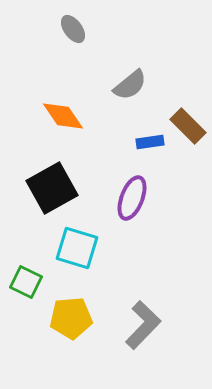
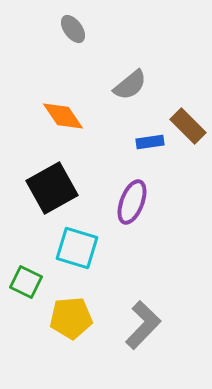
purple ellipse: moved 4 px down
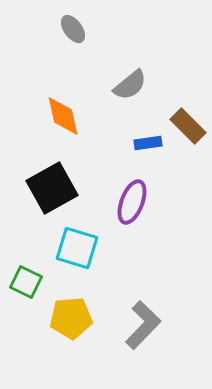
orange diamond: rotated 21 degrees clockwise
blue rectangle: moved 2 px left, 1 px down
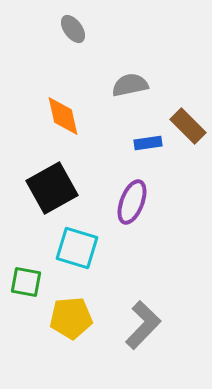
gray semicircle: rotated 153 degrees counterclockwise
green square: rotated 16 degrees counterclockwise
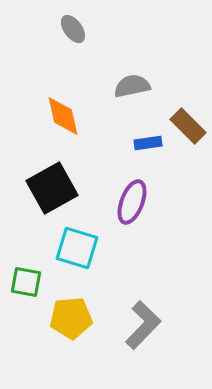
gray semicircle: moved 2 px right, 1 px down
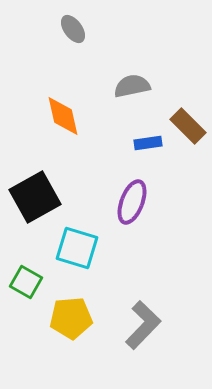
black square: moved 17 px left, 9 px down
green square: rotated 20 degrees clockwise
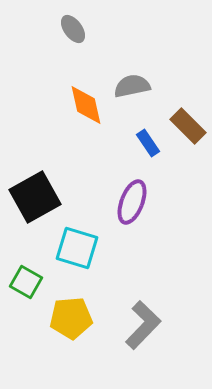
orange diamond: moved 23 px right, 11 px up
blue rectangle: rotated 64 degrees clockwise
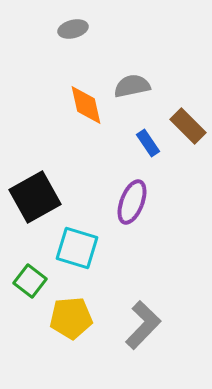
gray ellipse: rotated 68 degrees counterclockwise
green square: moved 4 px right, 1 px up; rotated 8 degrees clockwise
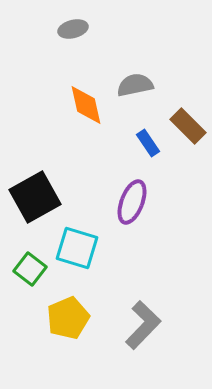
gray semicircle: moved 3 px right, 1 px up
green square: moved 12 px up
yellow pentagon: moved 3 px left; rotated 18 degrees counterclockwise
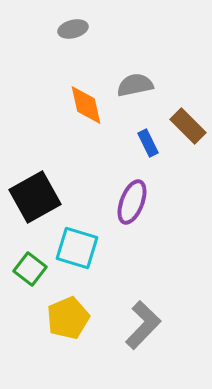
blue rectangle: rotated 8 degrees clockwise
